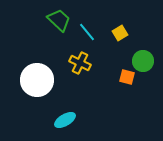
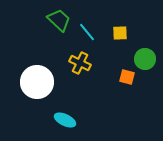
yellow square: rotated 28 degrees clockwise
green circle: moved 2 px right, 2 px up
white circle: moved 2 px down
cyan ellipse: rotated 55 degrees clockwise
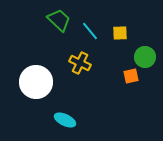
cyan line: moved 3 px right, 1 px up
green circle: moved 2 px up
orange square: moved 4 px right, 1 px up; rotated 28 degrees counterclockwise
white circle: moved 1 px left
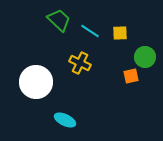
cyan line: rotated 18 degrees counterclockwise
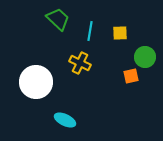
green trapezoid: moved 1 px left, 1 px up
cyan line: rotated 66 degrees clockwise
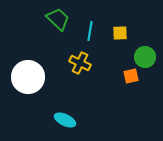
white circle: moved 8 px left, 5 px up
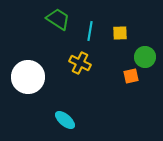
green trapezoid: rotated 10 degrees counterclockwise
cyan ellipse: rotated 15 degrees clockwise
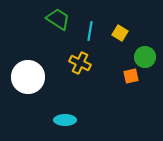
yellow square: rotated 35 degrees clockwise
cyan ellipse: rotated 40 degrees counterclockwise
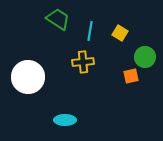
yellow cross: moved 3 px right, 1 px up; rotated 30 degrees counterclockwise
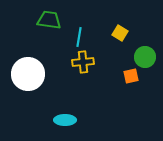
green trapezoid: moved 9 px left, 1 px down; rotated 25 degrees counterclockwise
cyan line: moved 11 px left, 6 px down
white circle: moved 3 px up
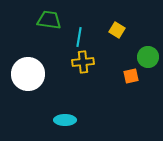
yellow square: moved 3 px left, 3 px up
green circle: moved 3 px right
